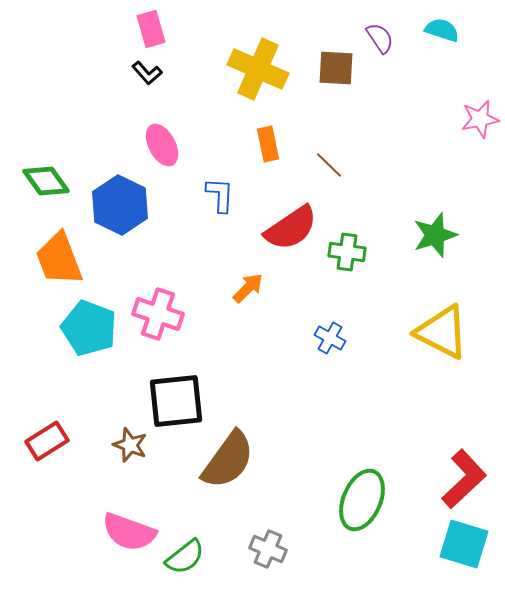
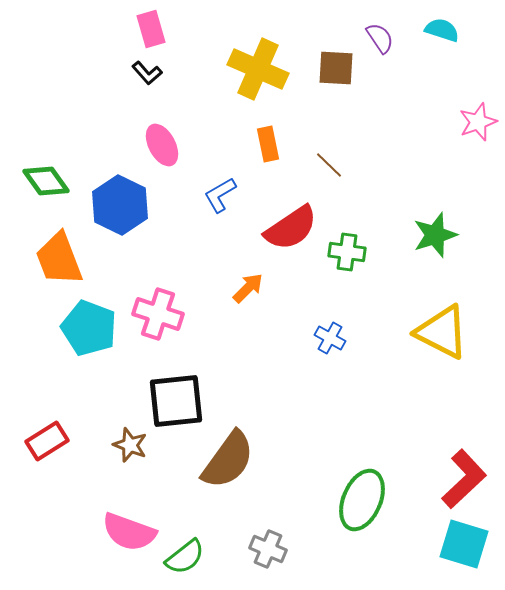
pink star: moved 2 px left, 3 px down; rotated 9 degrees counterclockwise
blue L-shape: rotated 123 degrees counterclockwise
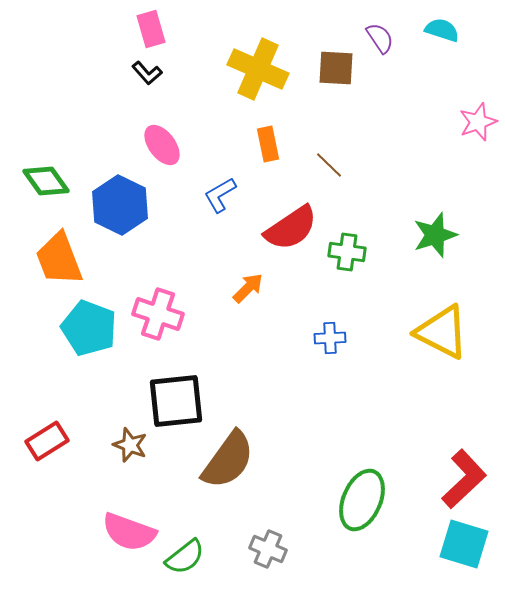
pink ellipse: rotated 9 degrees counterclockwise
blue cross: rotated 32 degrees counterclockwise
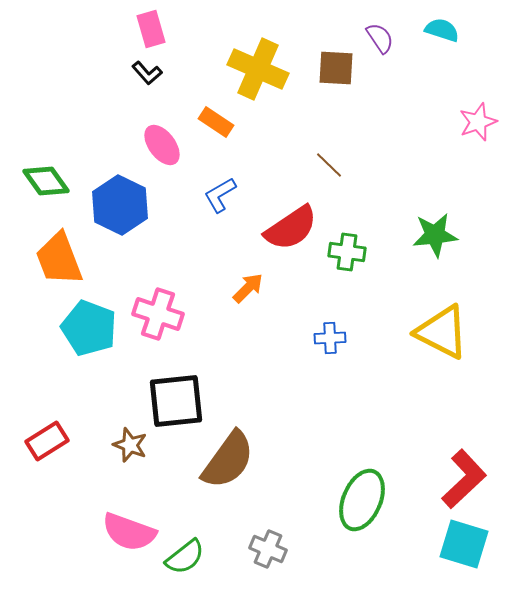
orange rectangle: moved 52 px left, 22 px up; rotated 44 degrees counterclockwise
green star: rotated 12 degrees clockwise
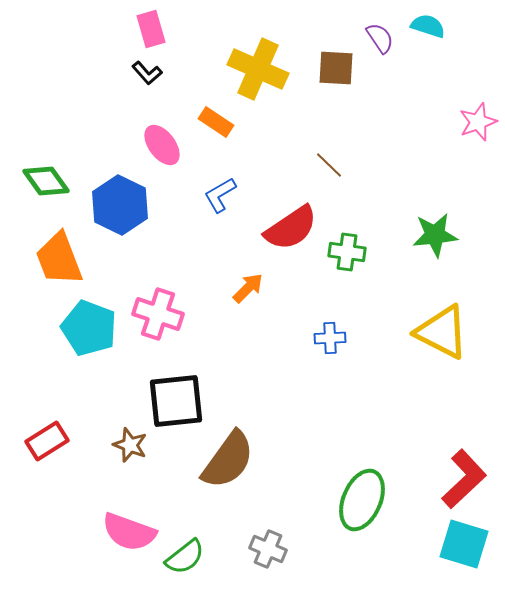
cyan semicircle: moved 14 px left, 4 px up
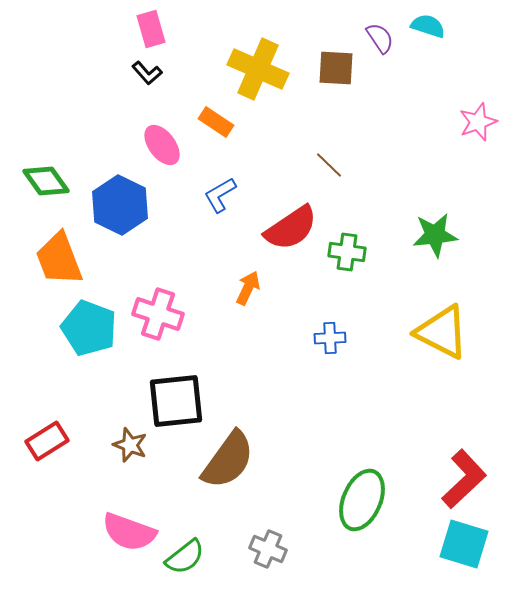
orange arrow: rotated 20 degrees counterclockwise
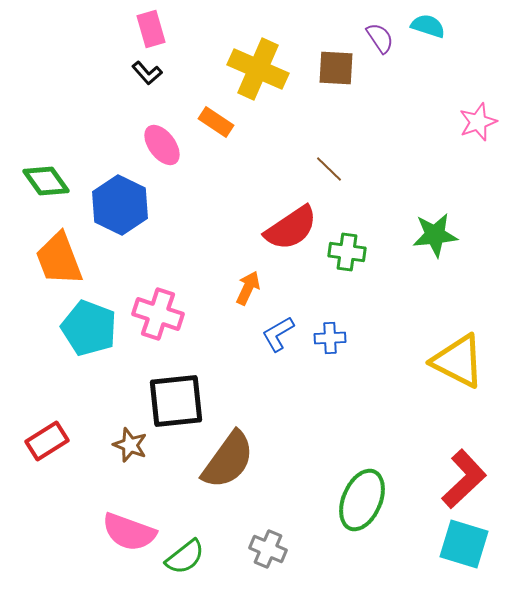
brown line: moved 4 px down
blue L-shape: moved 58 px right, 139 px down
yellow triangle: moved 16 px right, 29 px down
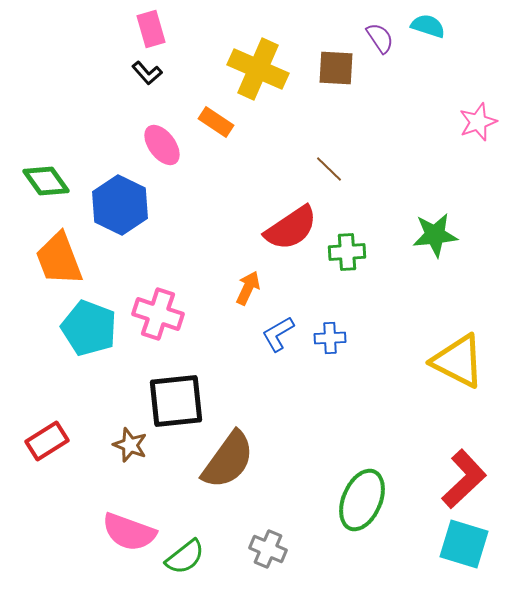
green cross: rotated 12 degrees counterclockwise
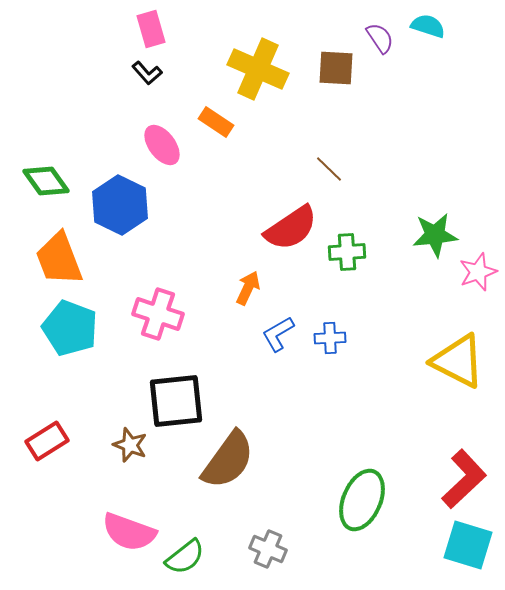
pink star: moved 150 px down
cyan pentagon: moved 19 px left
cyan square: moved 4 px right, 1 px down
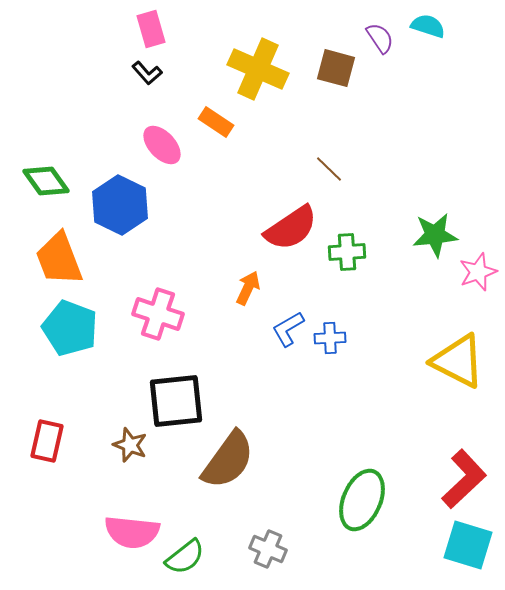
brown square: rotated 12 degrees clockwise
pink ellipse: rotated 6 degrees counterclockwise
blue L-shape: moved 10 px right, 5 px up
red rectangle: rotated 45 degrees counterclockwise
pink semicircle: moved 3 px right; rotated 14 degrees counterclockwise
